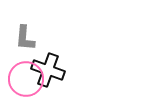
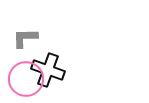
gray L-shape: rotated 84 degrees clockwise
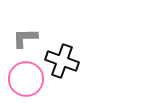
black cross: moved 14 px right, 9 px up
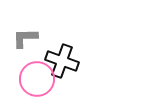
pink circle: moved 11 px right
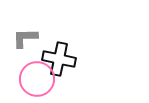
black cross: moved 3 px left, 2 px up; rotated 8 degrees counterclockwise
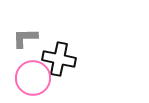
pink circle: moved 4 px left, 1 px up
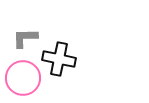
pink circle: moved 10 px left
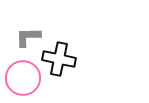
gray L-shape: moved 3 px right, 1 px up
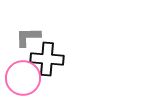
black cross: moved 12 px left; rotated 8 degrees counterclockwise
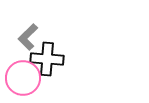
gray L-shape: rotated 44 degrees counterclockwise
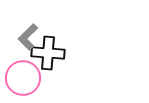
black cross: moved 1 px right, 6 px up
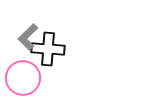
black cross: moved 4 px up
